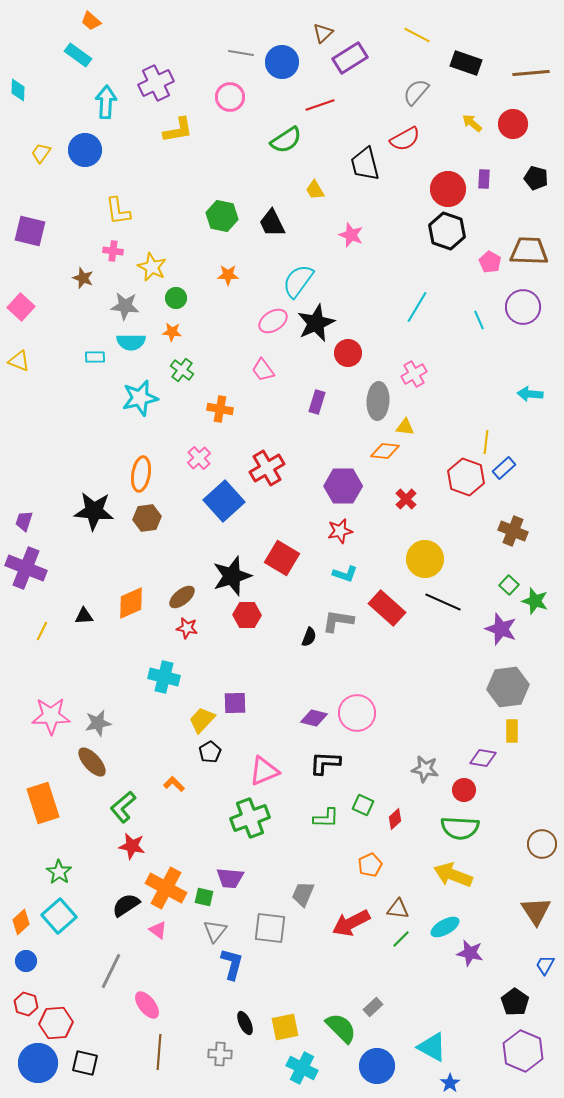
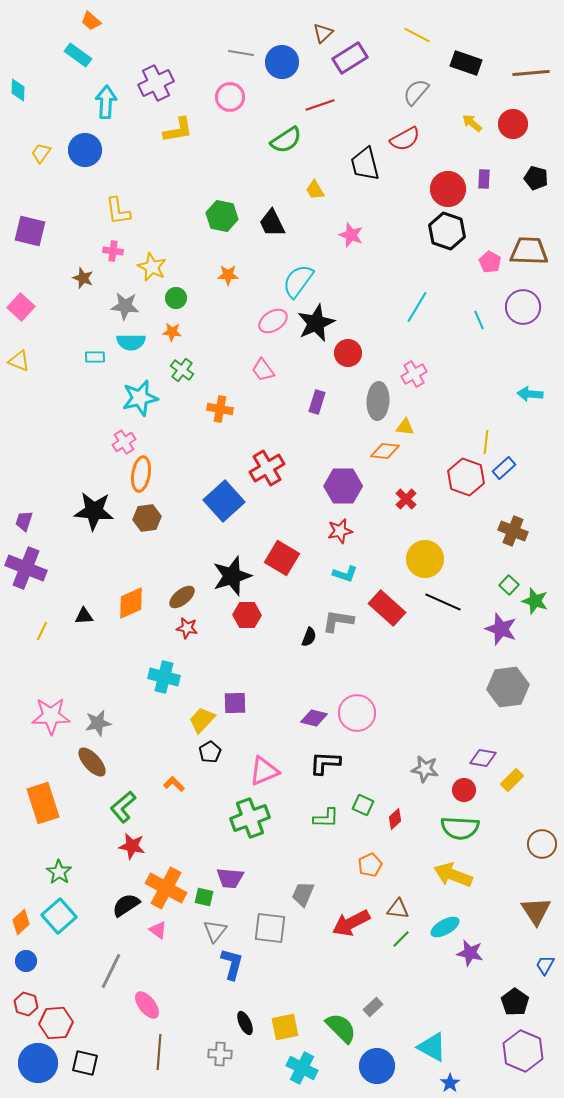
pink cross at (199, 458): moved 75 px left, 16 px up; rotated 10 degrees clockwise
yellow rectangle at (512, 731): moved 49 px down; rotated 45 degrees clockwise
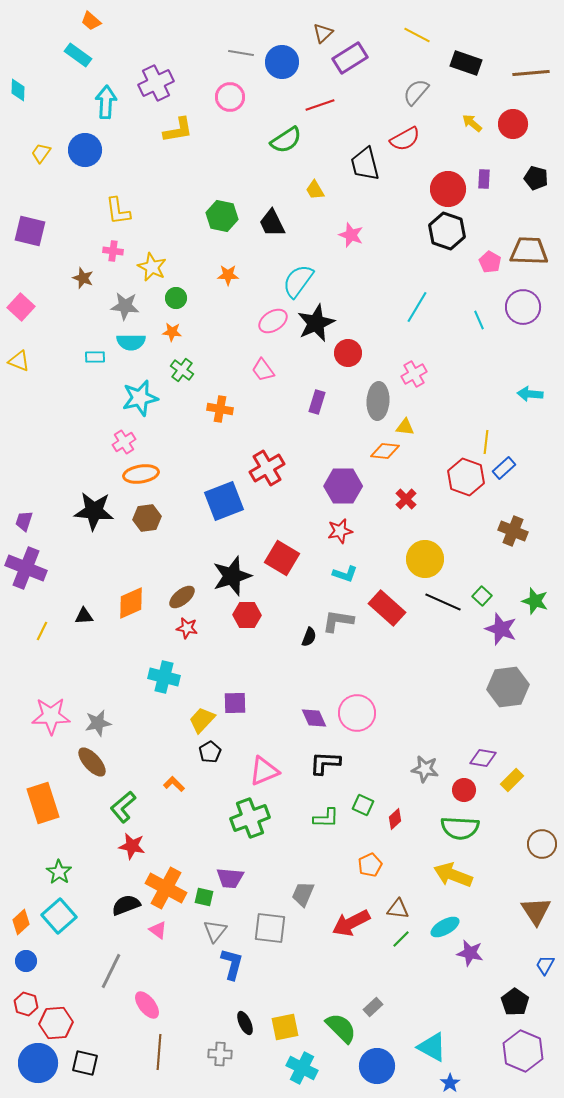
orange ellipse at (141, 474): rotated 72 degrees clockwise
blue square at (224, 501): rotated 21 degrees clockwise
green square at (509, 585): moved 27 px left, 11 px down
purple diamond at (314, 718): rotated 52 degrees clockwise
black semicircle at (126, 905): rotated 12 degrees clockwise
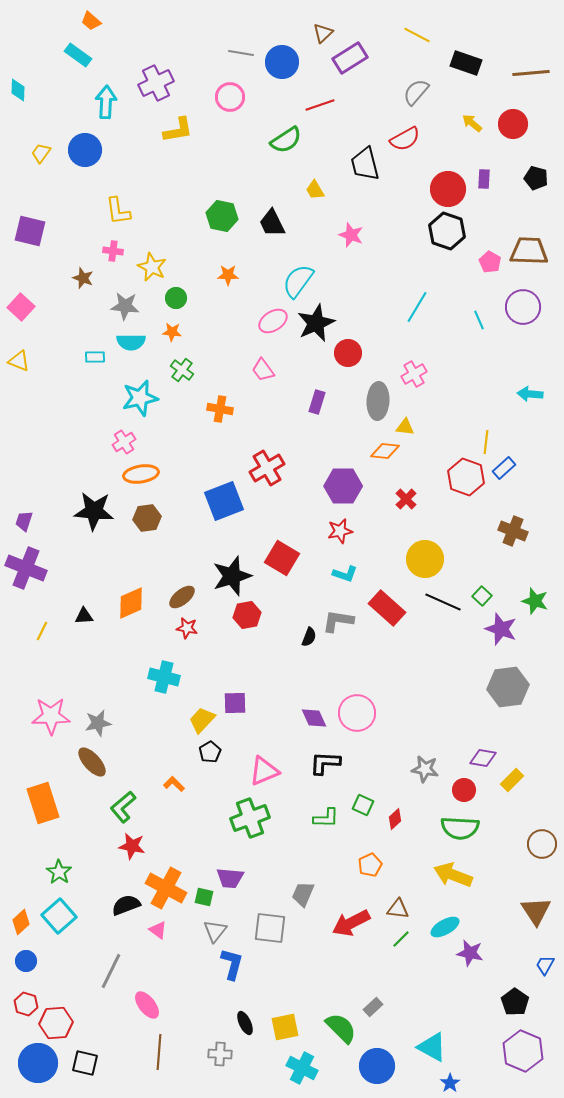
red hexagon at (247, 615): rotated 12 degrees counterclockwise
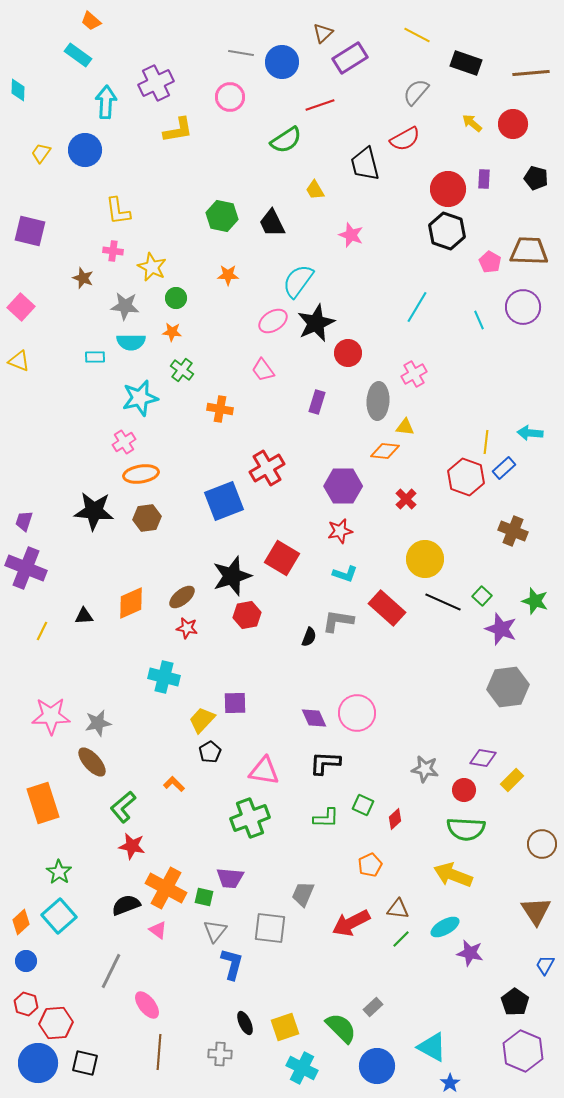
cyan arrow at (530, 394): moved 39 px down
pink triangle at (264, 771): rotated 32 degrees clockwise
green semicircle at (460, 828): moved 6 px right, 1 px down
yellow square at (285, 1027): rotated 8 degrees counterclockwise
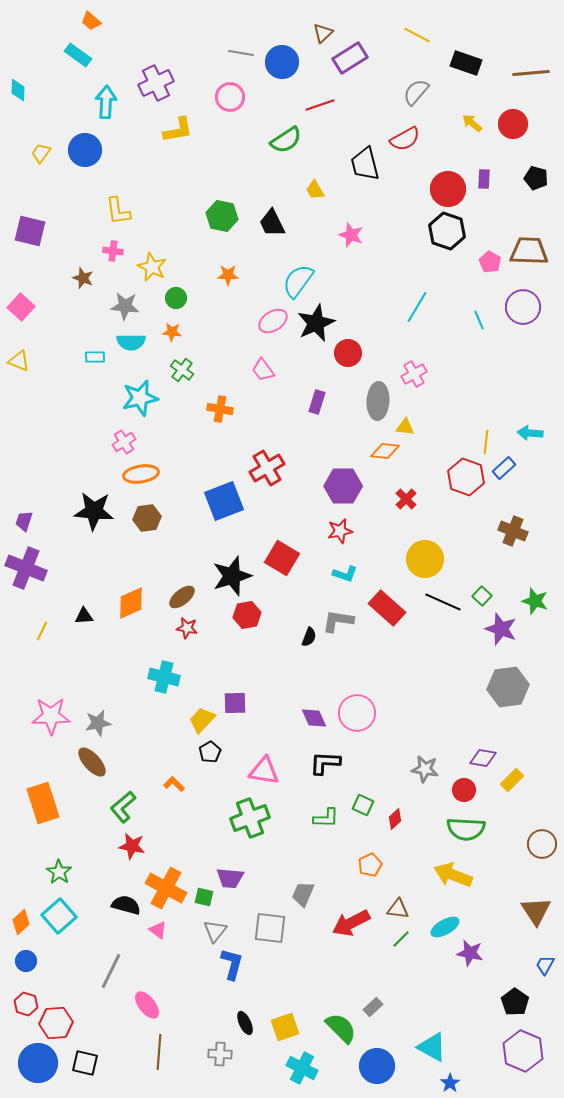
black semicircle at (126, 905): rotated 36 degrees clockwise
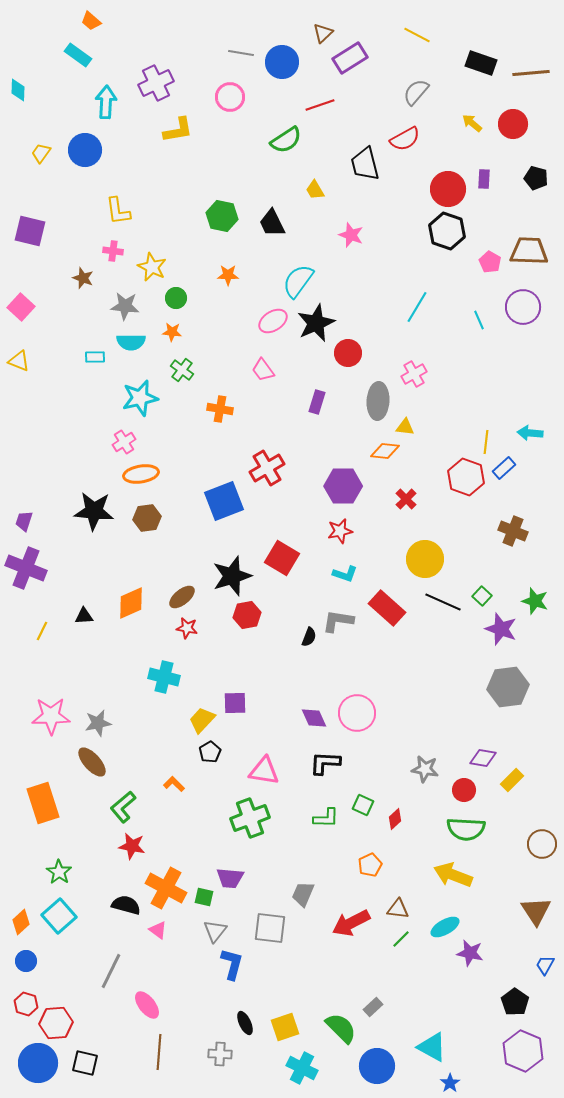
black rectangle at (466, 63): moved 15 px right
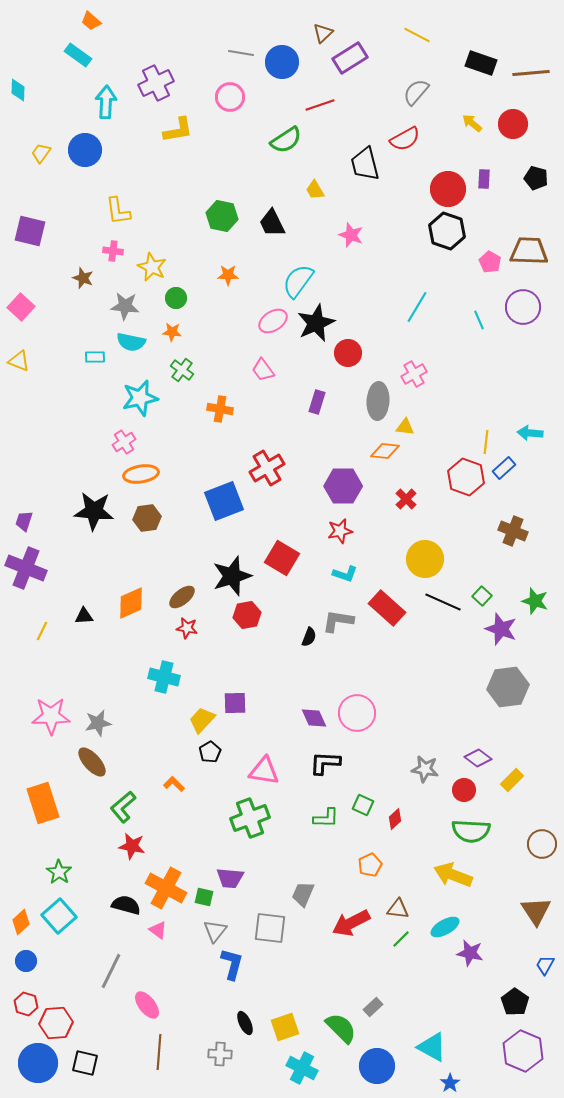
cyan semicircle at (131, 342): rotated 12 degrees clockwise
purple diamond at (483, 758): moved 5 px left; rotated 28 degrees clockwise
green semicircle at (466, 829): moved 5 px right, 2 px down
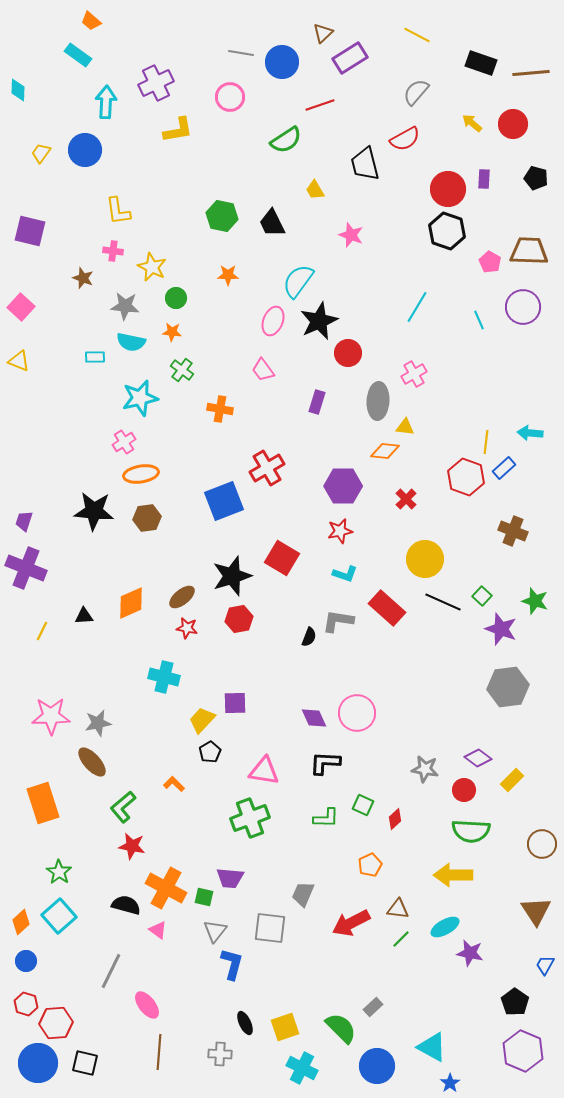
pink ellipse at (273, 321): rotated 36 degrees counterclockwise
black star at (316, 323): moved 3 px right, 2 px up
red hexagon at (247, 615): moved 8 px left, 4 px down
yellow arrow at (453, 875): rotated 21 degrees counterclockwise
